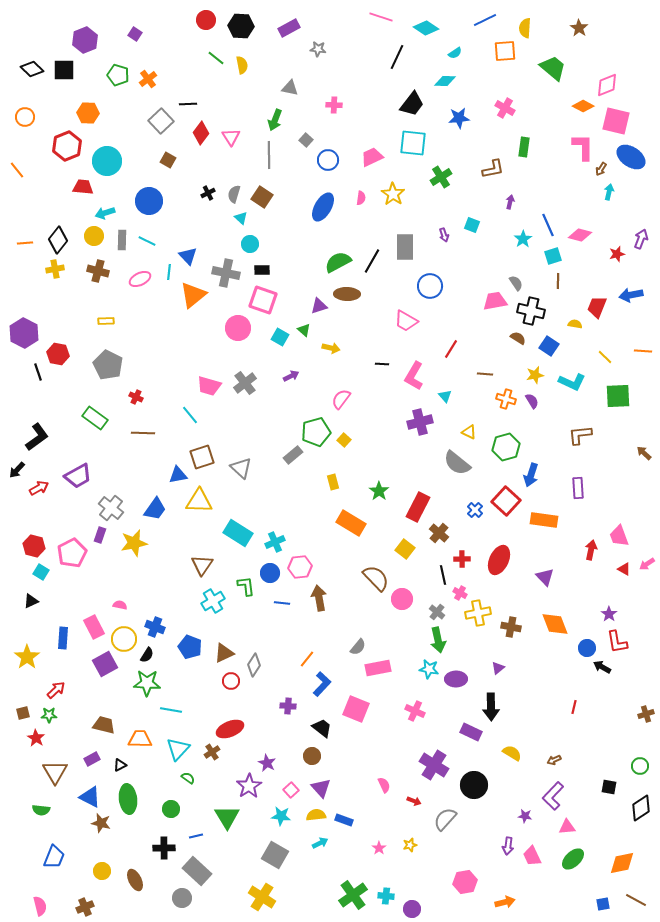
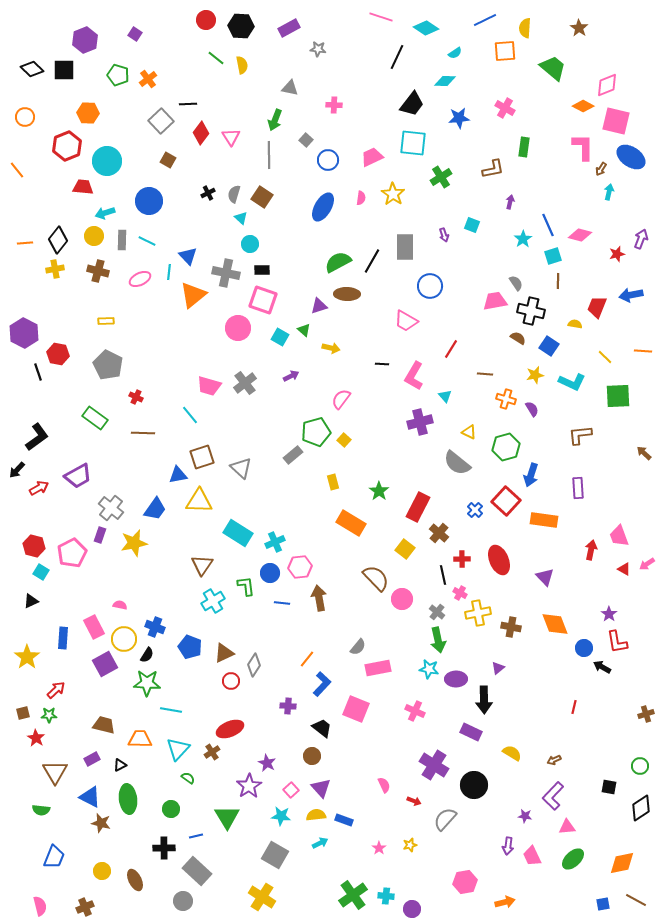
purple semicircle at (532, 401): moved 8 px down
red ellipse at (499, 560): rotated 48 degrees counterclockwise
blue circle at (587, 648): moved 3 px left
black arrow at (491, 707): moved 7 px left, 7 px up
gray circle at (182, 898): moved 1 px right, 3 px down
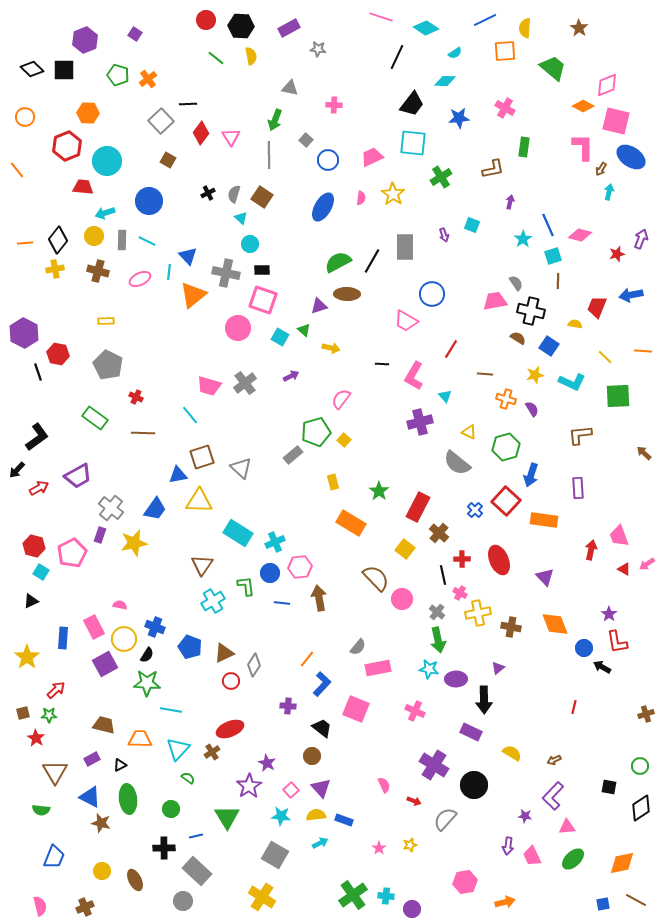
yellow semicircle at (242, 65): moved 9 px right, 9 px up
blue circle at (430, 286): moved 2 px right, 8 px down
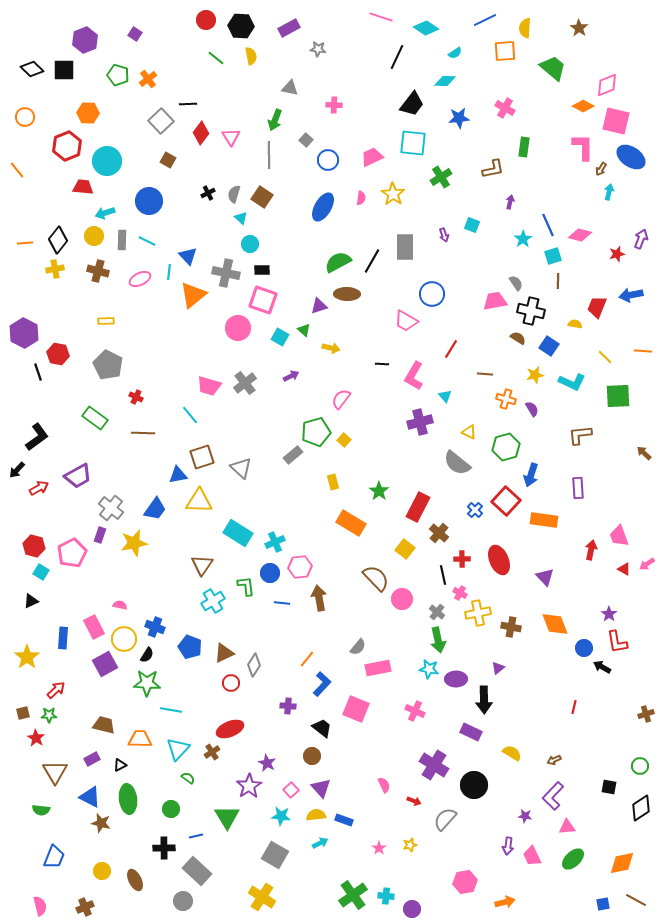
red circle at (231, 681): moved 2 px down
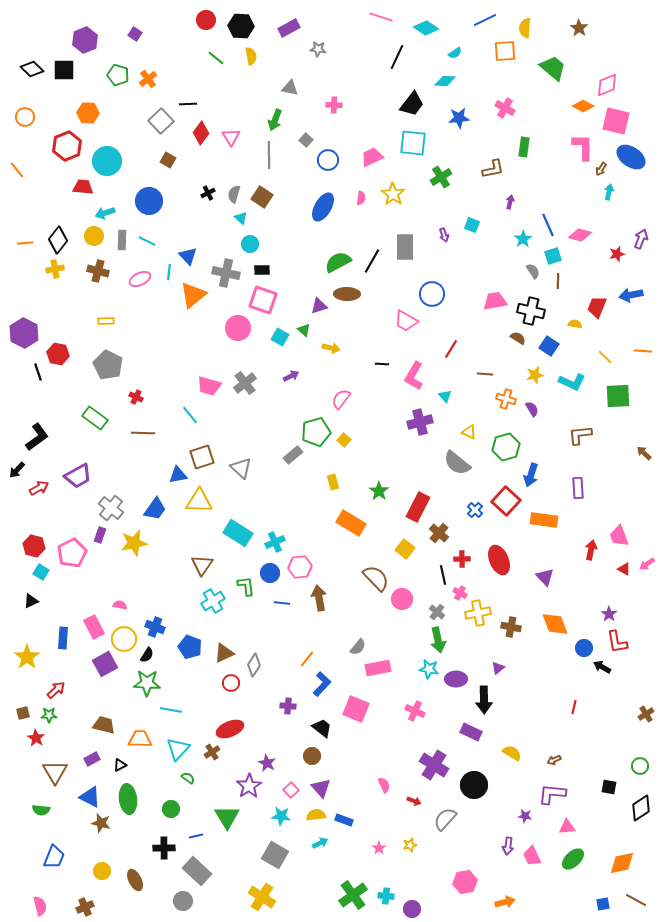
gray semicircle at (516, 283): moved 17 px right, 12 px up
brown cross at (646, 714): rotated 14 degrees counterclockwise
purple L-shape at (553, 796): moved 1 px left, 2 px up; rotated 52 degrees clockwise
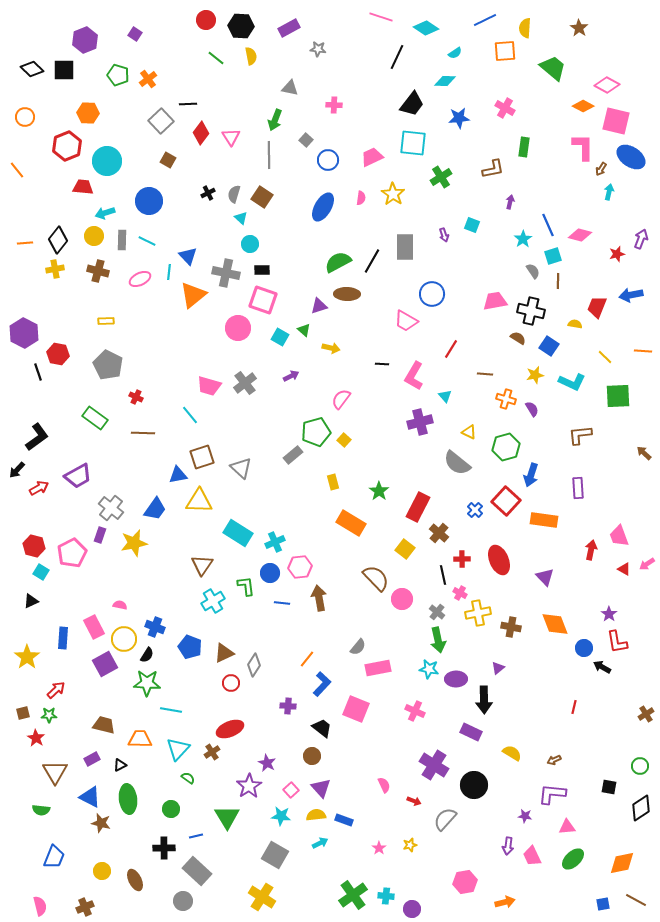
pink diamond at (607, 85): rotated 50 degrees clockwise
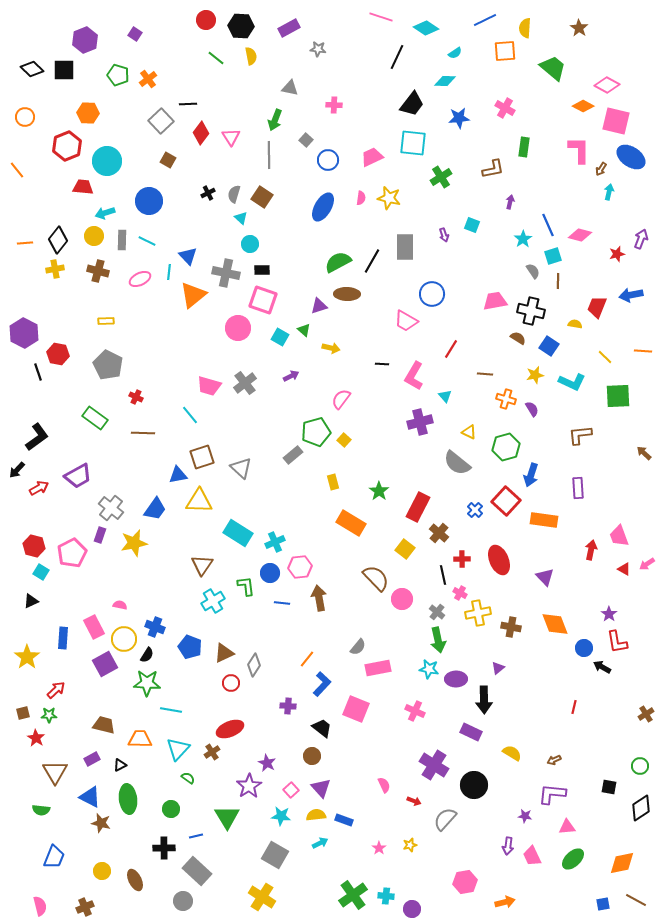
pink L-shape at (583, 147): moved 4 px left, 3 px down
yellow star at (393, 194): moved 4 px left, 4 px down; rotated 20 degrees counterclockwise
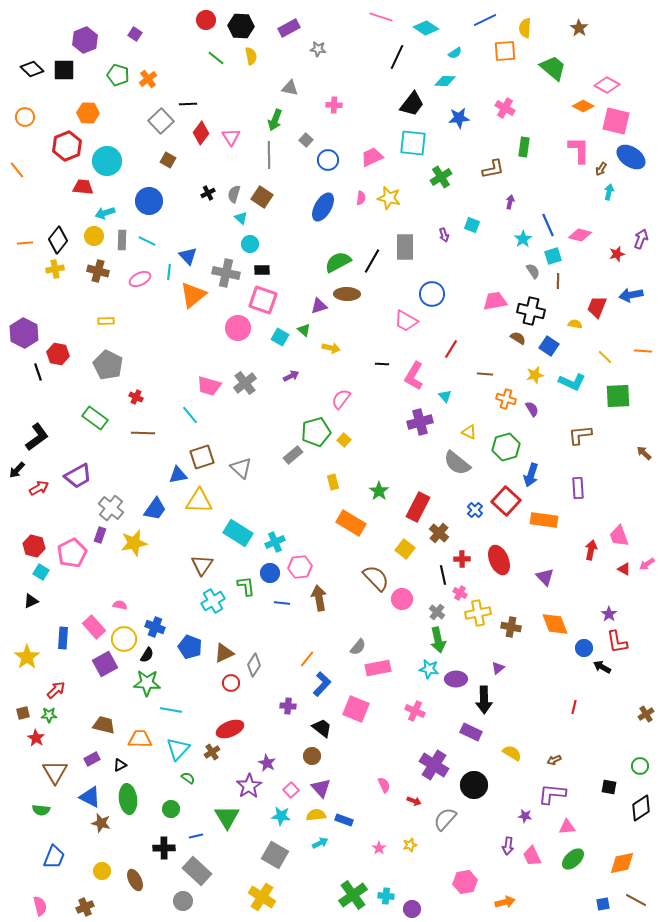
pink rectangle at (94, 627): rotated 15 degrees counterclockwise
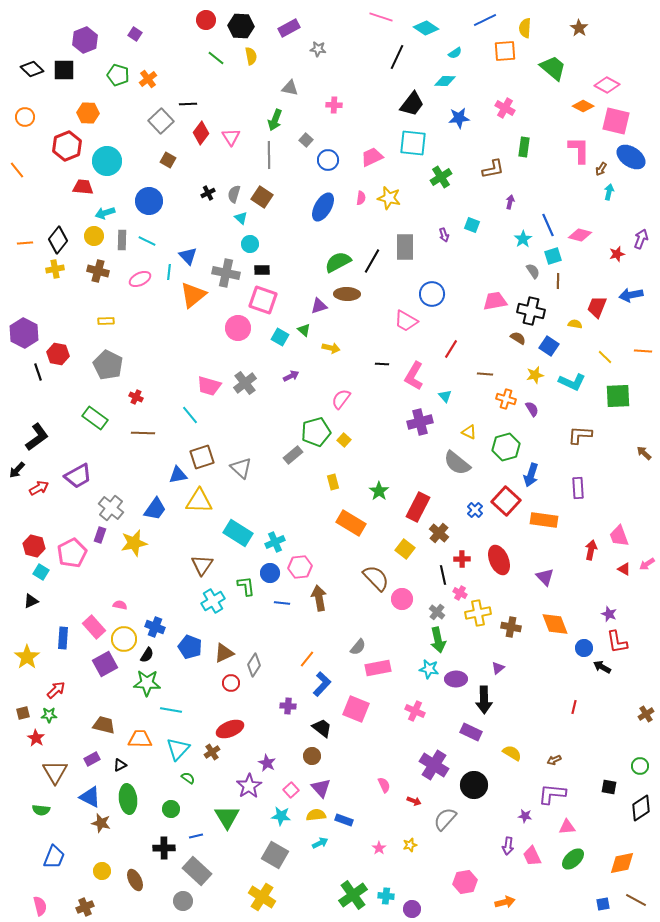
brown L-shape at (580, 435): rotated 10 degrees clockwise
purple star at (609, 614): rotated 14 degrees counterclockwise
